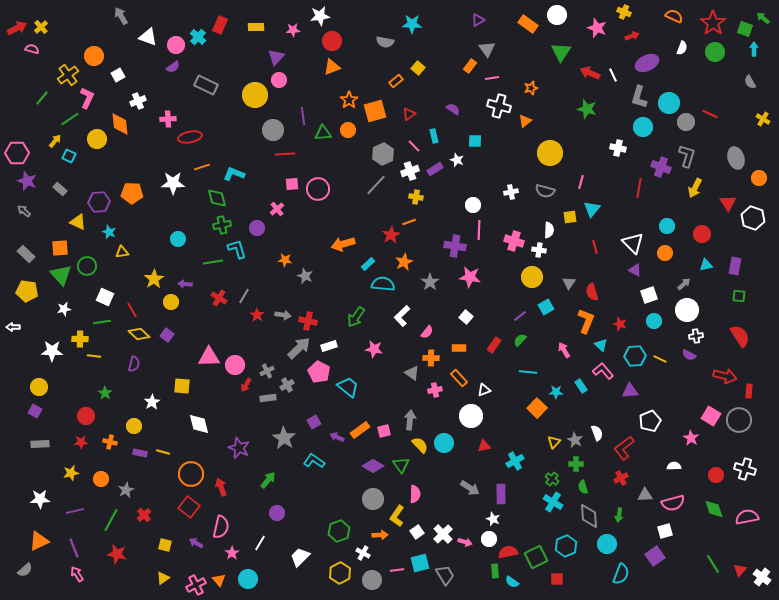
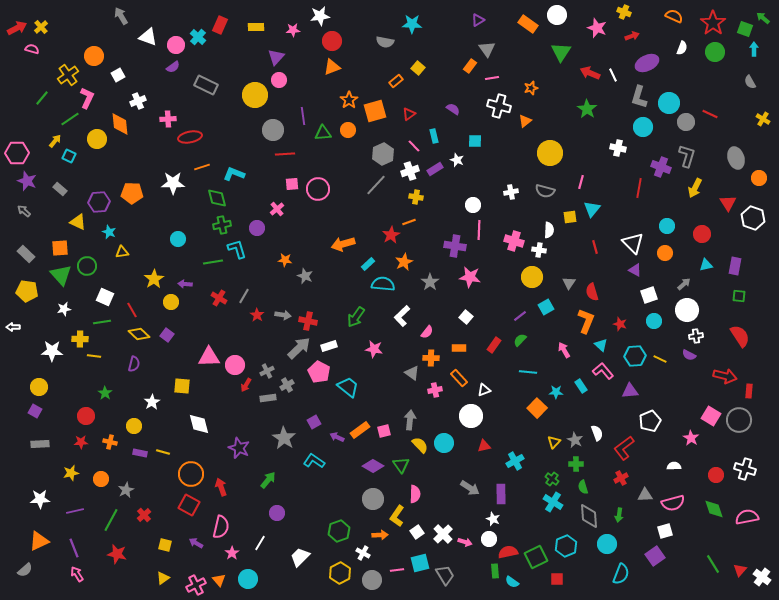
green star at (587, 109): rotated 18 degrees clockwise
red square at (189, 507): moved 2 px up; rotated 10 degrees counterclockwise
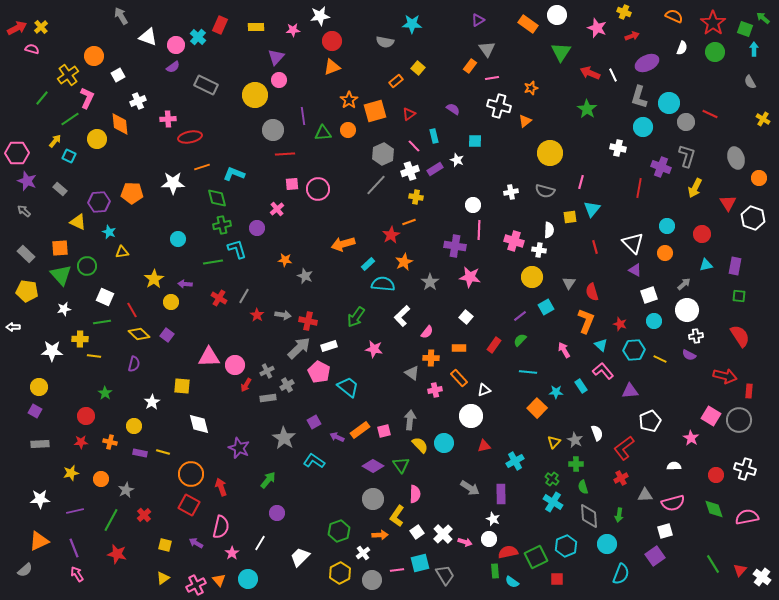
cyan hexagon at (635, 356): moved 1 px left, 6 px up
white cross at (363, 553): rotated 24 degrees clockwise
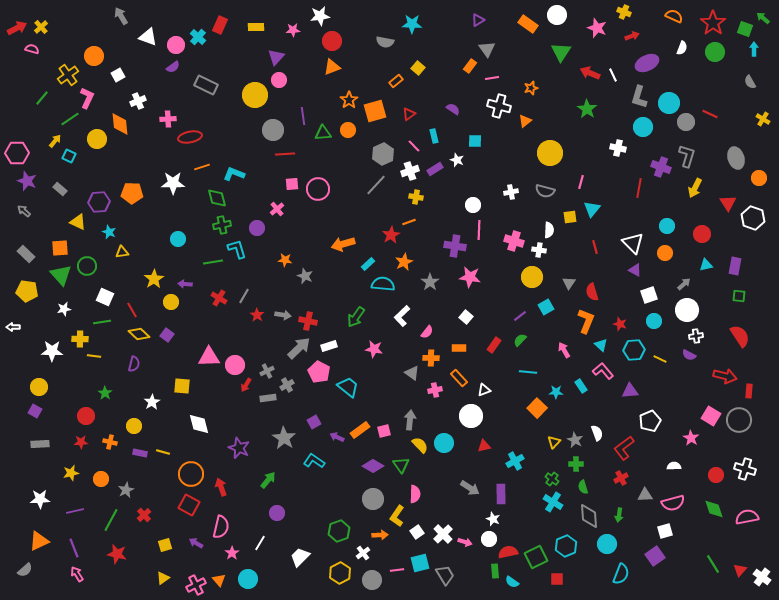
yellow square at (165, 545): rotated 32 degrees counterclockwise
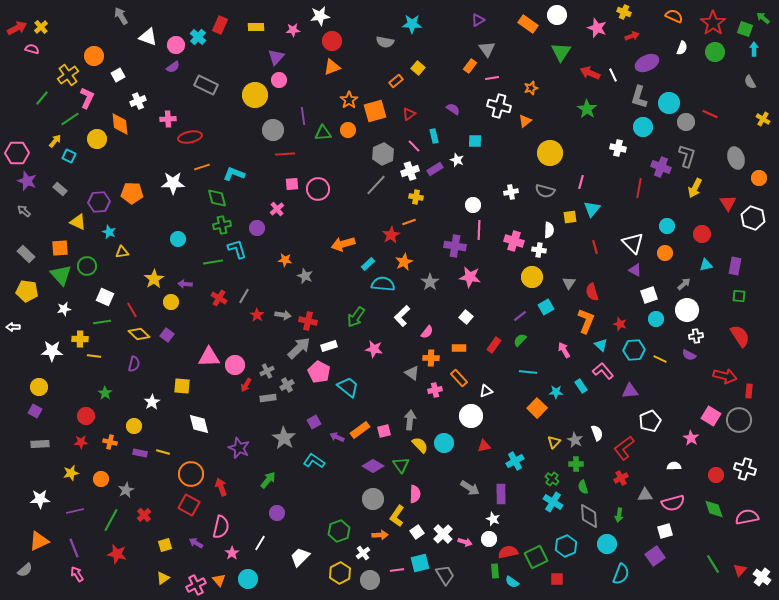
cyan circle at (654, 321): moved 2 px right, 2 px up
white triangle at (484, 390): moved 2 px right, 1 px down
gray circle at (372, 580): moved 2 px left
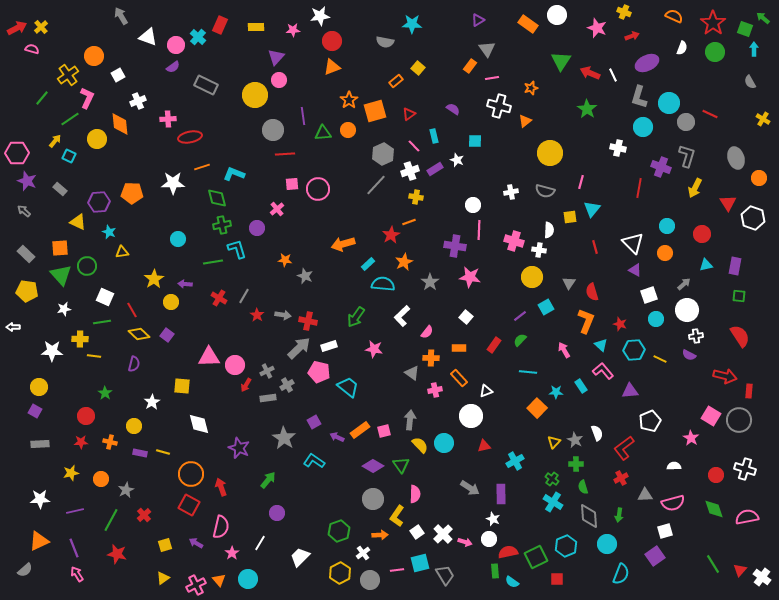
green triangle at (561, 52): moved 9 px down
pink pentagon at (319, 372): rotated 15 degrees counterclockwise
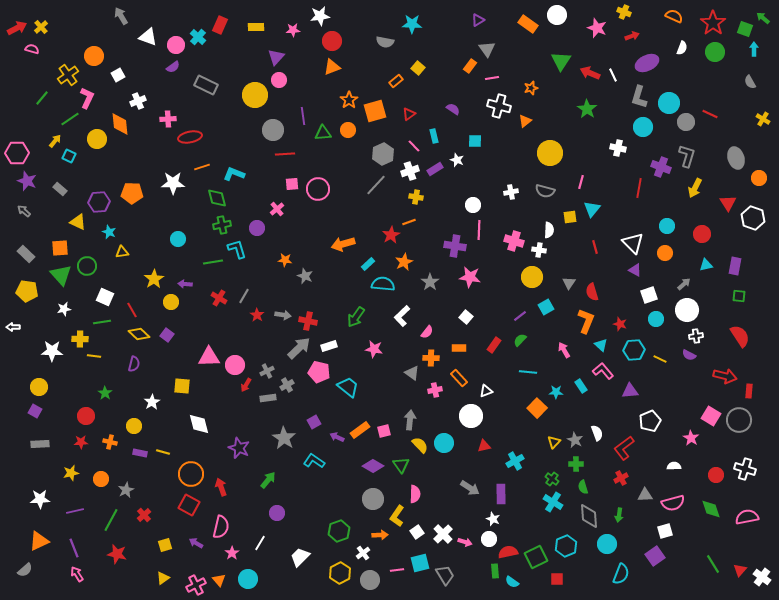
green diamond at (714, 509): moved 3 px left
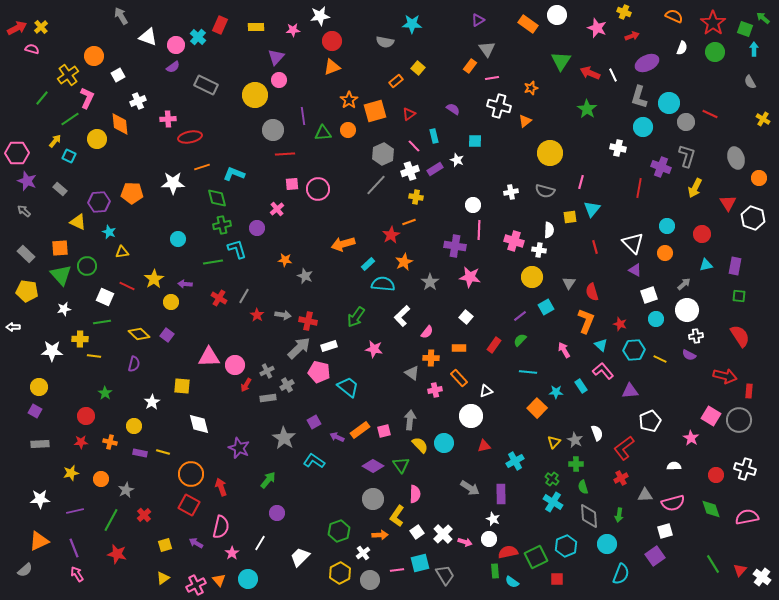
red line at (132, 310): moved 5 px left, 24 px up; rotated 35 degrees counterclockwise
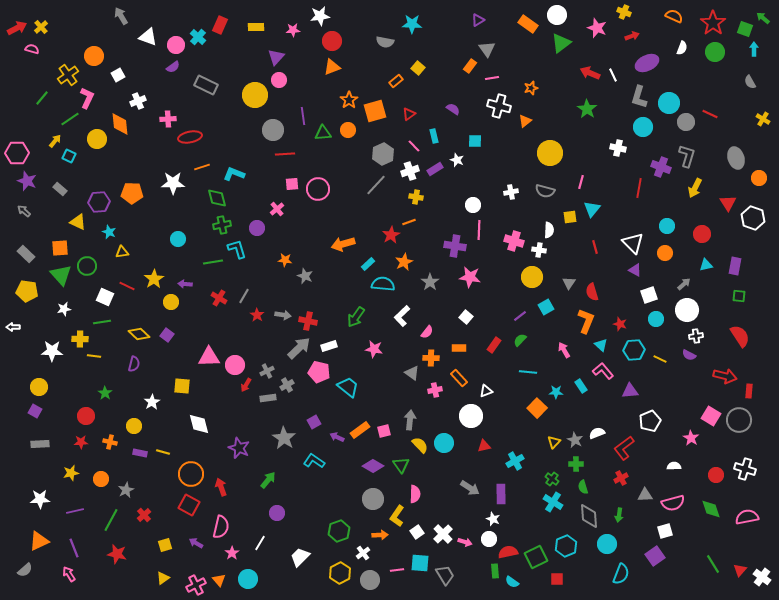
green triangle at (561, 61): moved 18 px up; rotated 20 degrees clockwise
white semicircle at (597, 433): rotated 91 degrees counterclockwise
cyan square at (420, 563): rotated 18 degrees clockwise
pink arrow at (77, 574): moved 8 px left
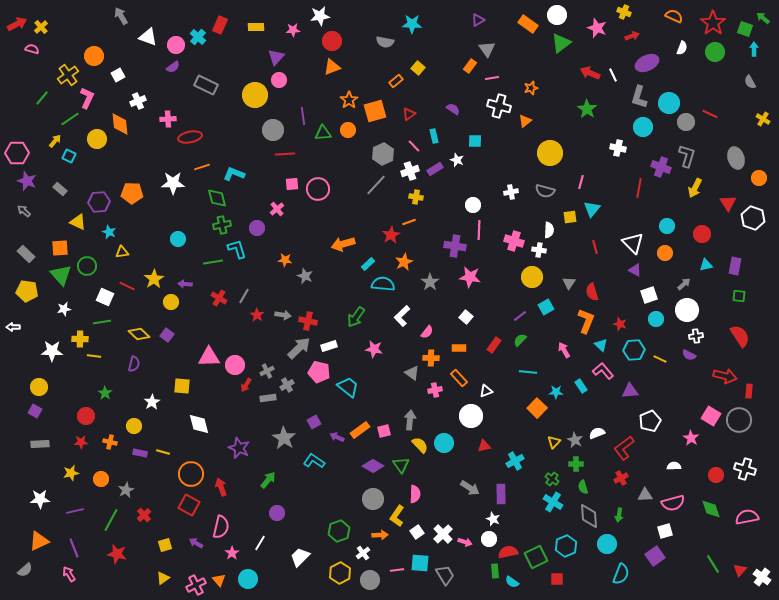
red arrow at (17, 28): moved 4 px up
